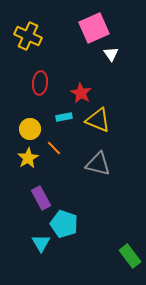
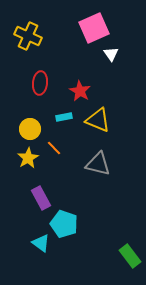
red star: moved 1 px left, 2 px up
cyan triangle: rotated 24 degrees counterclockwise
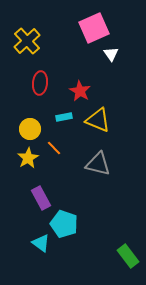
yellow cross: moved 1 px left, 5 px down; rotated 24 degrees clockwise
green rectangle: moved 2 px left
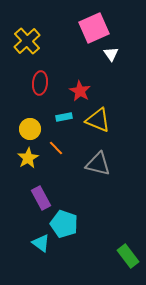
orange line: moved 2 px right
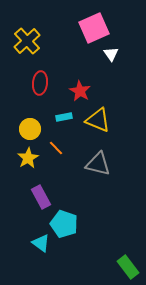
purple rectangle: moved 1 px up
green rectangle: moved 11 px down
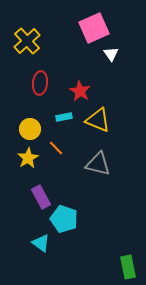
cyan pentagon: moved 5 px up
green rectangle: rotated 25 degrees clockwise
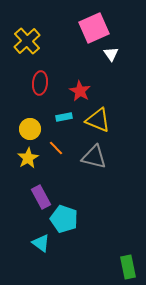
gray triangle: moved 4 px left, 7 px up
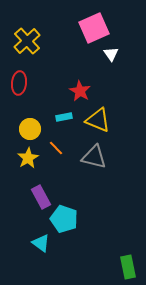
red ellipse: moved 21 px left
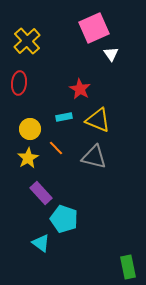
red star: moved 2 px up
purple rectangle: moved 4 px up; rotated 15 degrees counterclockwise
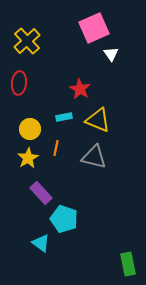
orange line: rotated 56 degrees clockwise
green rectangle: moved 3 px up
